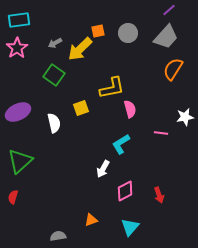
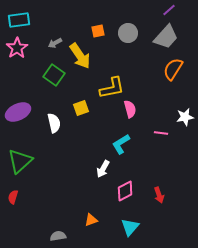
yellow arrow: moved 7 px down; rotated 80 degrees counterclockwise
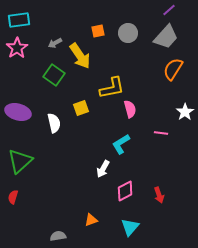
purple ellipse: rotated 40 degrees clockwise
white star: moved 5 px up; rotated 24 degrees counterclockwise
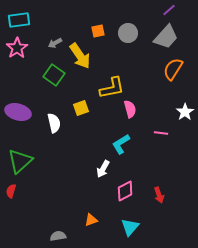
red semicircle: moved 2 px left, 6 px up
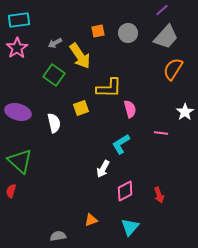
purple line: moved 7 px left
yellow L-shape: moved 3 px left; rotated 12 degrees clockwise
green triangle: rotated 36 degrees counterclockwise
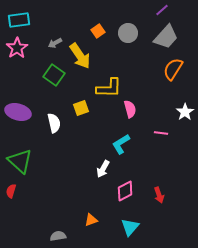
orange square: rotated 24 degrees counterclockwise
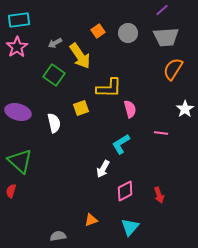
gray trapezoid: rotated 44 degrees clockwise
pink star: moved 1 px up
white star: moved 3 px up
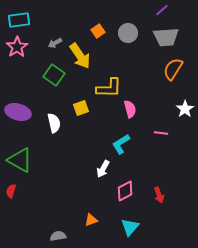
green triangle: moved 1 px up; rotated 12 degrees counterclockwise
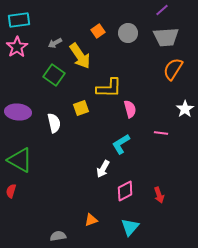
purple ellipse: rotated 10 degrees counterclockwise
